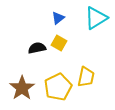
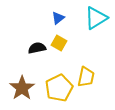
yellow pentagon: moved 1 px right, 1 px down
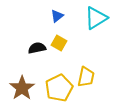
blue triangle: moved 1 px left, 2 px up
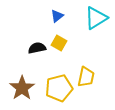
yellow pentagon: rotated 12 degrees clockwise
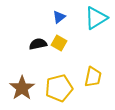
blue triangle: moved 2 px right, 1 px down
black semicircle: moved 1 px right, 4 px up
yellow trapezoid: moved 7 px right
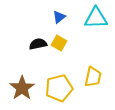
cyan triangle: rotated 30 degrees clockwise
